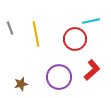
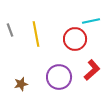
gray line: moved 2 px down
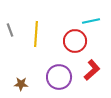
yellow line: rotated 15 degrees clockwise
red circle: moved 2 px down
brown star: rotated 16 degrees clockwise
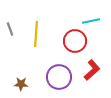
gray line: moved 1 px up
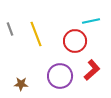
yellow line: rotated 25 degrees counterclockwise
purple circle: moved 1 px right, 1 px up
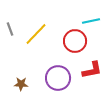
yellow line: rotated 65 degrees clockwise
red L-shape: rotated 30 degrees clockwise
purple circle: moved 2 px left, 2 px down
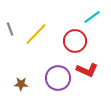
cyan line: moved 1 px right, 4 px up; rotated 24 degrees counterclockwise
red L-shape: moved 5 px left; rotated 35 degrees clockwise
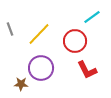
yellow line: moved 3 px right
red L-shape: rotated 40 degrees clockwise
purple circle: moved 17 px left, 10 px up
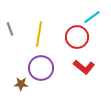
yellow line: rotated 35 degrees counterclockwise
red circle: moved 2 px right, 4 px up
red L-shape: moved 3 px left, 3 px up; rotated 25 degrees counterclockwise
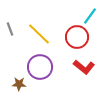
cyan line: moved 2 px left, 1 px up; rotated 18 degrees counterclockwise
yellow line: rotated 55 degrees counterclockwise
purple circle: moved 1 px left, 1 px up
brown star: moved 2 px left
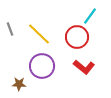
purple circle: moved 2 px right, 1 px up
